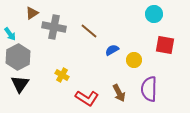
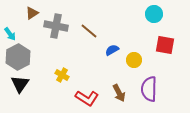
gray cross: moved 2 px right, 1 px up
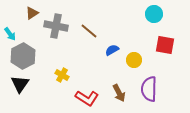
gray hexagon: moved 5 px right, 1 px up
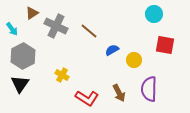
gray cross: rotated 15 degrees clockwise
cyan arrow: moved 2 px right, 5 px up
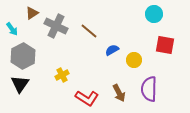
yellow cross: rotated 32 degrees clockwise
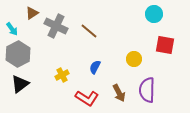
blue semicircle: moved 17 px left, 17 px down; rotated 32 degrees counterclockwise
gray hexagon: moved 5 px left, 2 px up
yellow circle: moved 1 px up
black triangle: rotated 18 degrees clockwise
purple semicircle: moved 2 px left, 1 px down
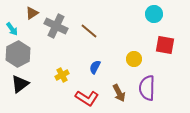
purple semicircle: moved 2 px up
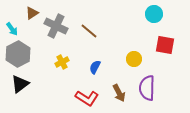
yellow cross: moved 13 px up
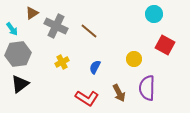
red square: rotated 18 degrees clockwise
gray hexagon: rotated 20 degrees clockwise
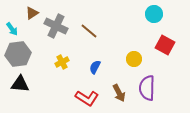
black triangle: rotated 42 degrees clockwise
